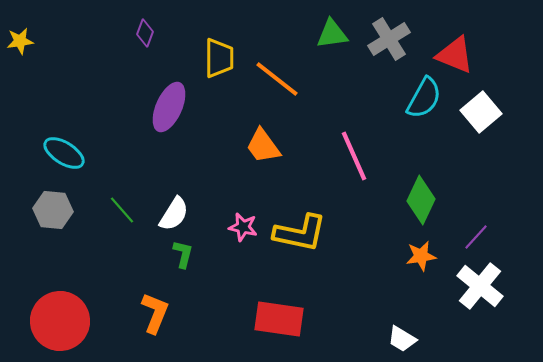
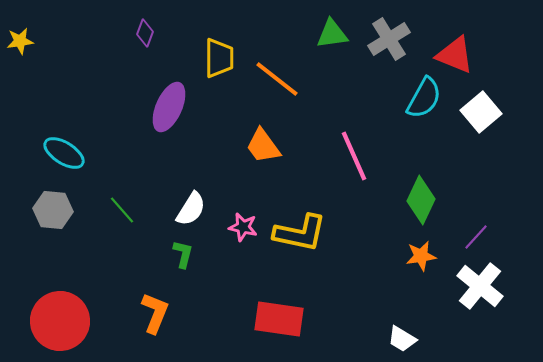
white semicircle: moved 17 px right, 5 px up
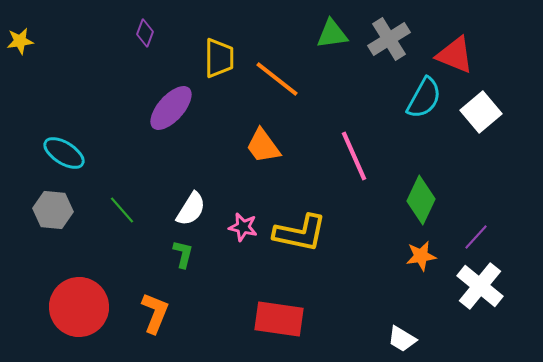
purple ellipse: moved 2 px right, 1 px down; rotated 18 degrees clockwise
red circle: moved 19 px right, 14 px up
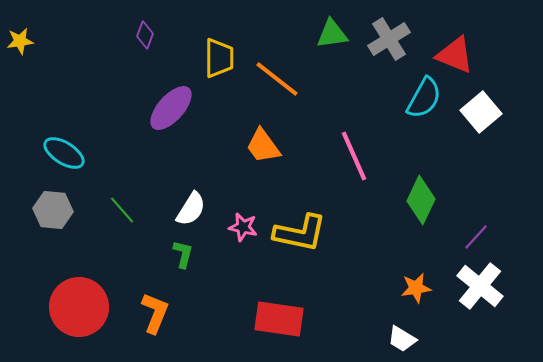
purple diamond: moved 2 px down
orange star: moved 5 px left, 32 px down
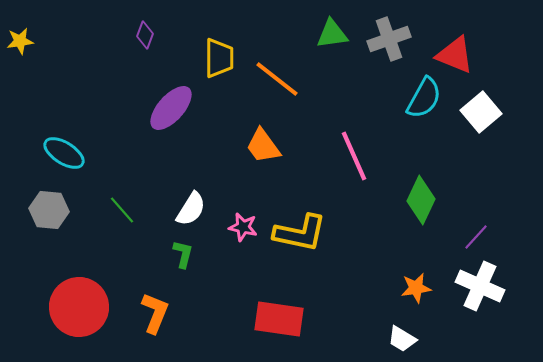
gray cross: rotated 12 degrees clockwise
gray hexagon: moved 4 px left
white cross: rotated 15 degrees counterclockwise
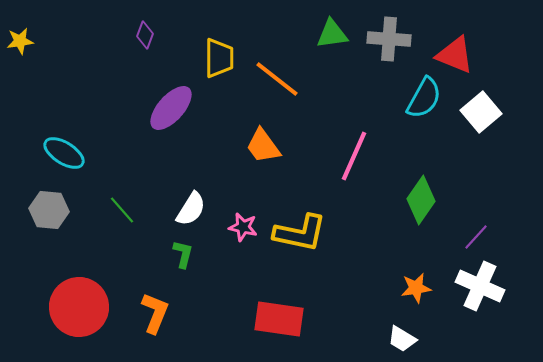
gray cross: rotated 24 degrees clockwise
pink line: rotated 48 degrees clockwise
green diamond: rotated 9 degrees clockwise
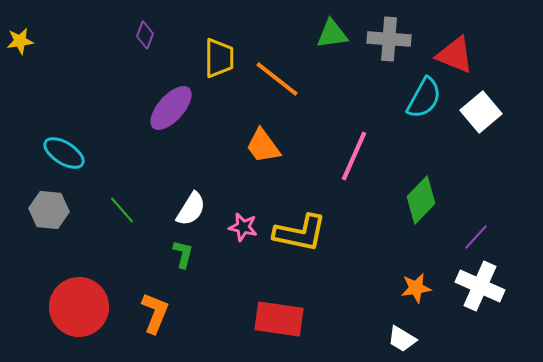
green diamond: rotated 9 degrees clockwise
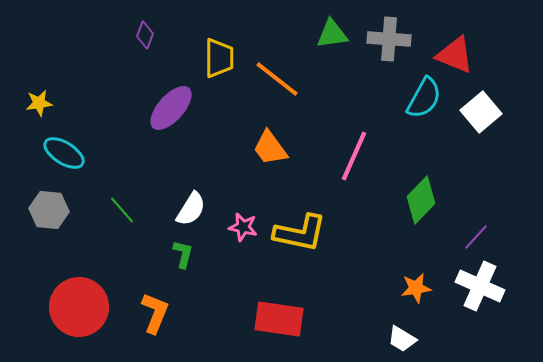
yellow star: moved 19 px right, 62 px down
orange trapezoid: moved 7 px right, 2 px down
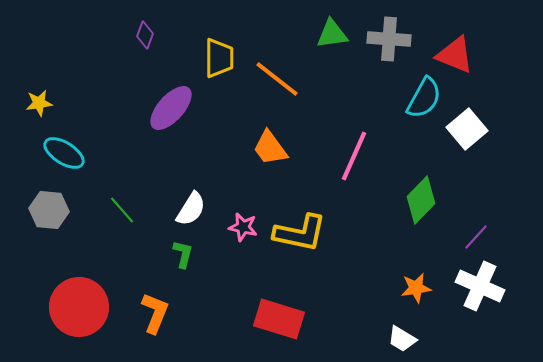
white square: moved 14 px left, 17 px down
red rectangle: rotated 9 degrees clockwise
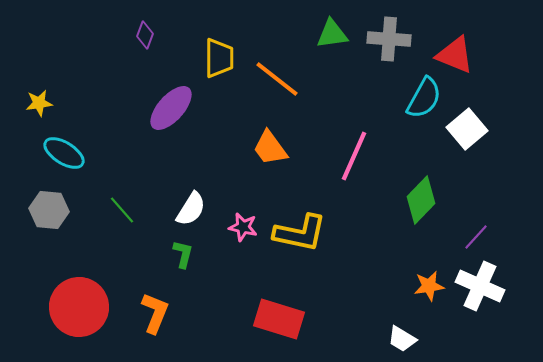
orange star: moved 13 px right, 2 px up
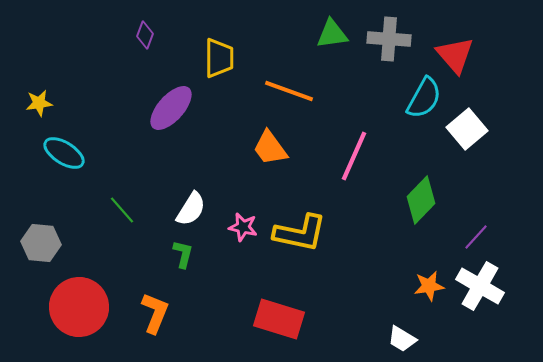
red triangle: rotated 27 degrees clockwise
orange line: moved 12 px right, 12 px down; rotated 18 degrees counterclockwise
gray hexagon: moved 8 px left, 33 px down
white cross: rotated 6 degrees clockwise
